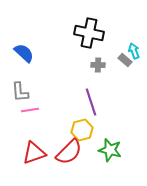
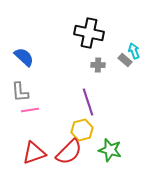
blue semicircle: moved 4 px down
purple line: moved 3 px left
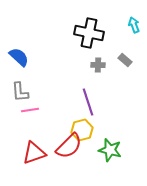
cyan arrow: moved 26 px up
blue semicircle: moved 5 px left
red semicircle: moved 6 px up
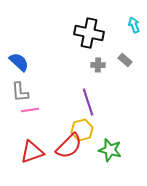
blue semicircle: moved 5 px down
red triangle: moved 2 px left, 1 px up
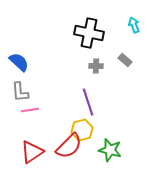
gray cross: moved 2 px left, 1 px down
red triangle: rotated 15 degrees counterclockwise
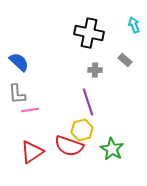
gray cross: moved 1 px left, 4 px down
gray L-shape: moved 3 px left, 2 px down
red semicircle: rotated 64 degrees clockwise
green star: moved 2 px right, 1 px up; rotated 15 degrees clockwise
